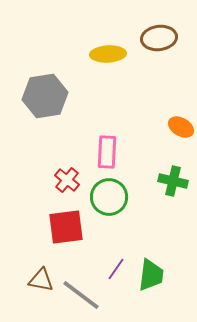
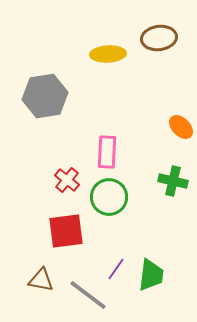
orange ellipse: rotated 15 degrees clockwise
red square: moved 4 px down
gray line: moved 7 px right
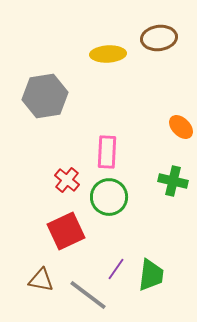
red square: rotated 18 degrees counterclockwise
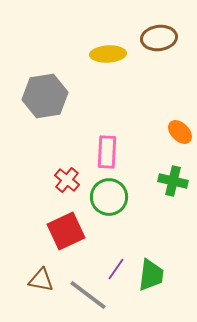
orange ellipse: moved 1 px left, 5 px down
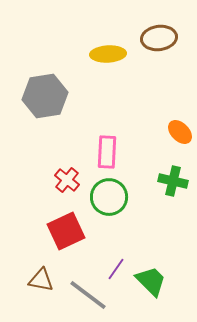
green trapezoid: moved 6 px down; rotated 52 degrees counterclockwise
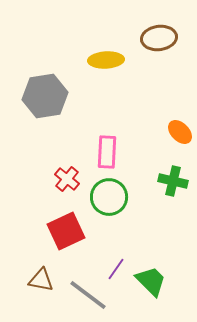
yellow ellipse: moved 2 px left, 6 px down
red cross: moved 1 px up
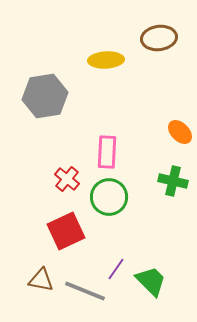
gray line: moved 3 px left, 4 px up; rotated 15 degrees counterclockwise
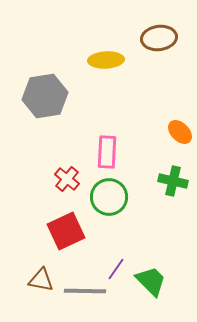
gray line: rotated 21 degrees counterclockwise
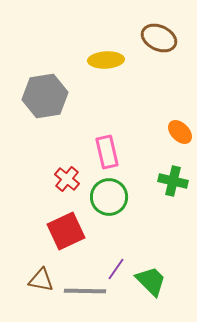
brown ellipse: rotated 32 degrees clockwise
pink rectangle: rotated 16 degrees counterclockwise
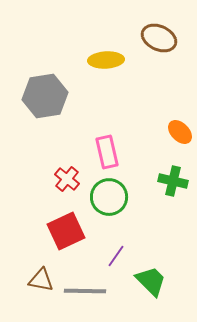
purple line: moved 13 px up
